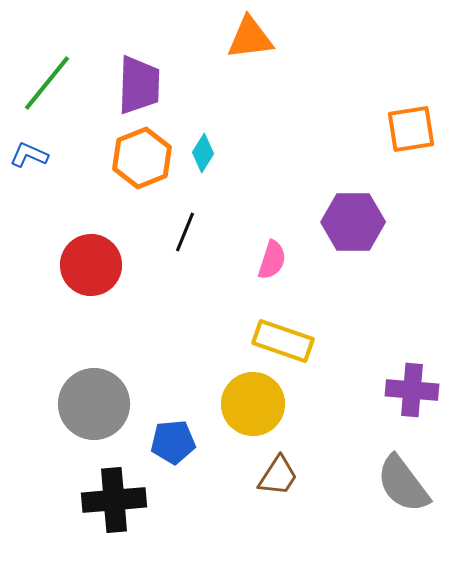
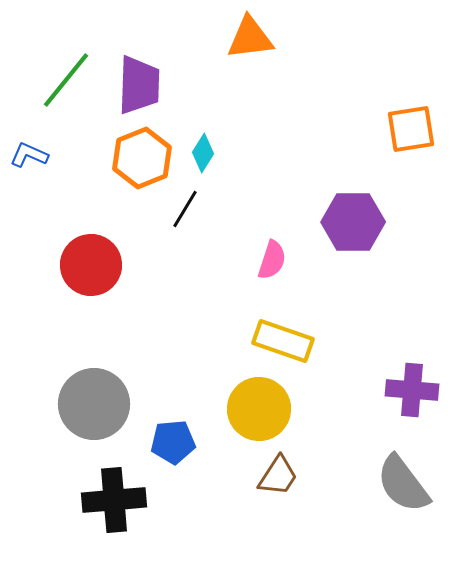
green line: moved 19 px right, 3 px up
black line: moved 23 px up; rotated 9 degrees clockwise
yellow circle: moved 6 px right, 5 px down
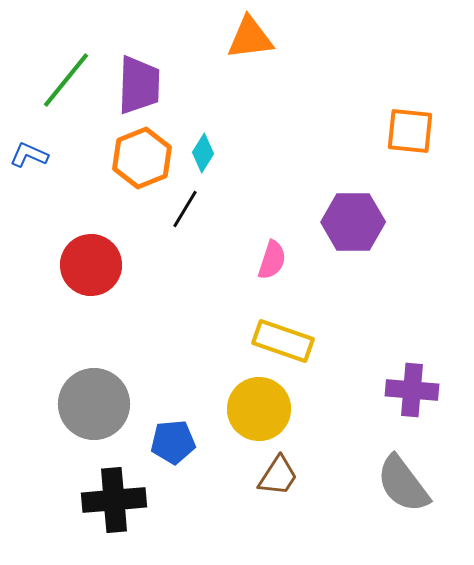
orange square: moved 1 px left, 2 px down; rotated 15 degrees clockwise
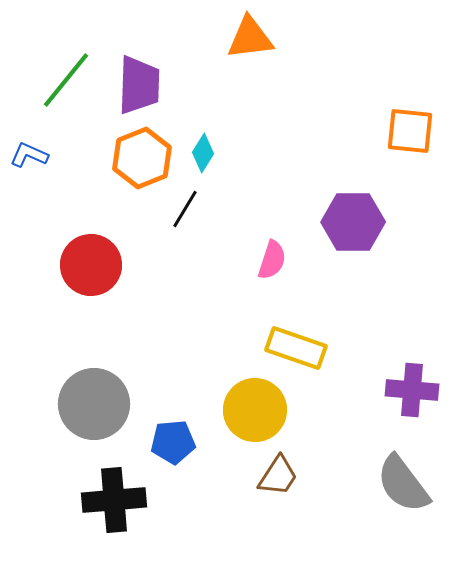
yellow rectangle: moved 13 px right, 7 px down
yellow circle: moved 4 px left, 1 px down
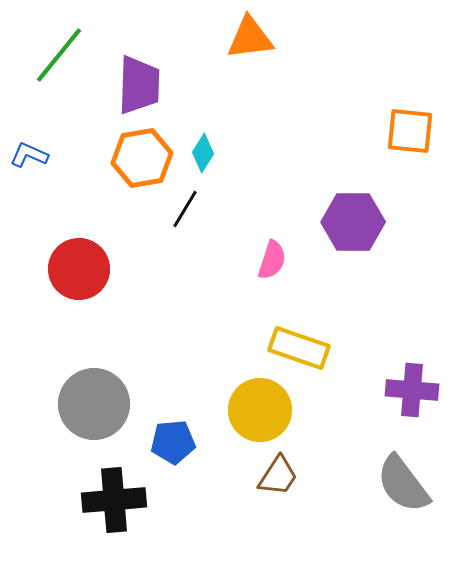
green line: moved 7 px left, 25 px up
orange hexagon: rotated 12 degrees clockwise
red circle: moved 12 px left, 4 px down
yellow rectangle: moved 3 px right
yellow circle: moved 5 px right
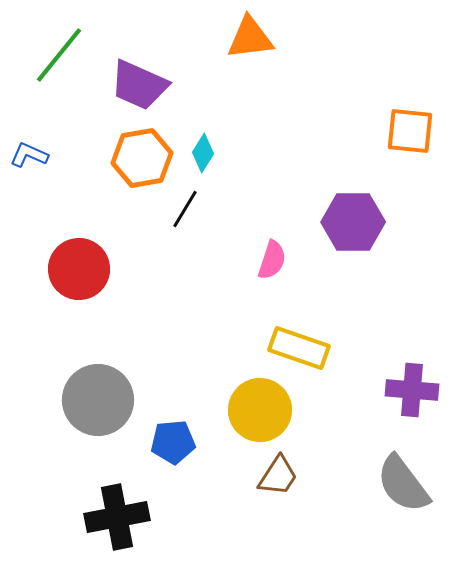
purple trapezoid: rotated 112 degrees clockwise
gray circle: moved 4 px right, 4 px up
black cross: moved 3 px right, 17 px down; rotated 6 degrees counterclockwise
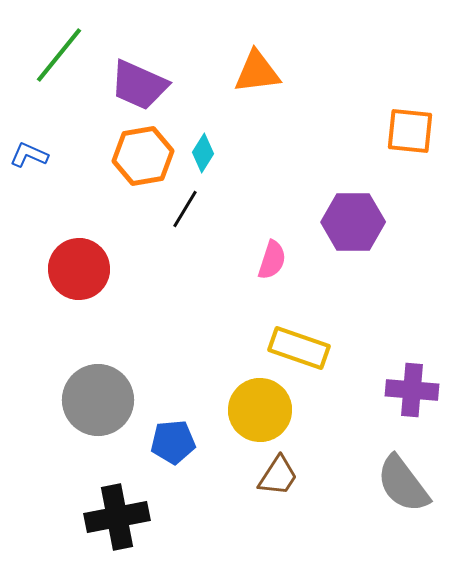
orange triangle: moved 7 px right, 34 px down
orange hexagon: moved 1 px right, 2 px up
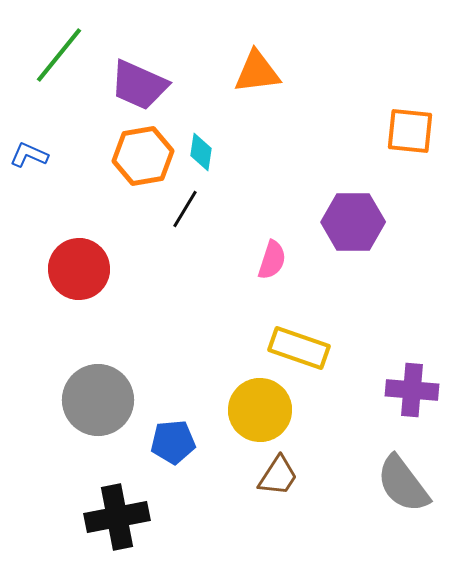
cyan diamond: moved 2 px left, 1 px up; rotated 24 degrees counterclockwise
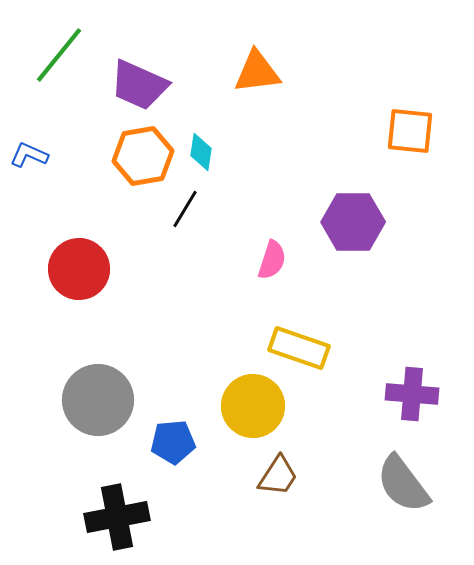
purple cross: moved 4 px down
yellow circle: moved 7 px left, 4 px up
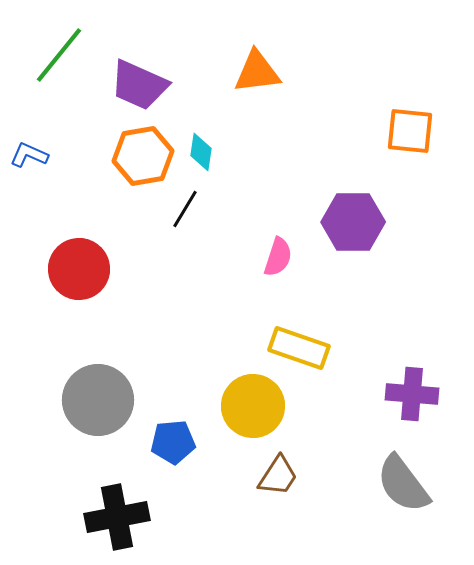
pink semicircle: moved 6 px right, 3 px up
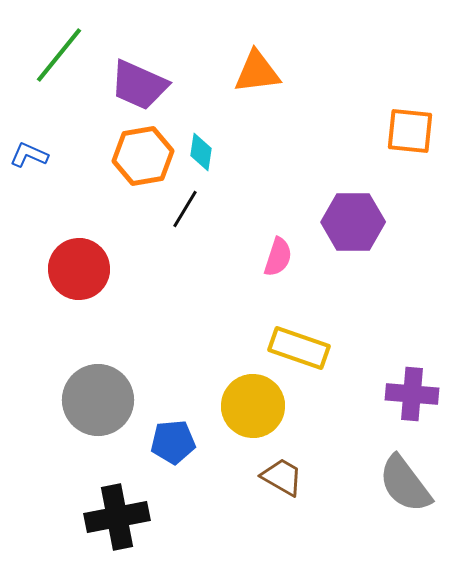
brown trapezoid: moved 4 px right, 1 px down; rotated 93 degrees counterclockwise
gray semicircle: moved 2 px right
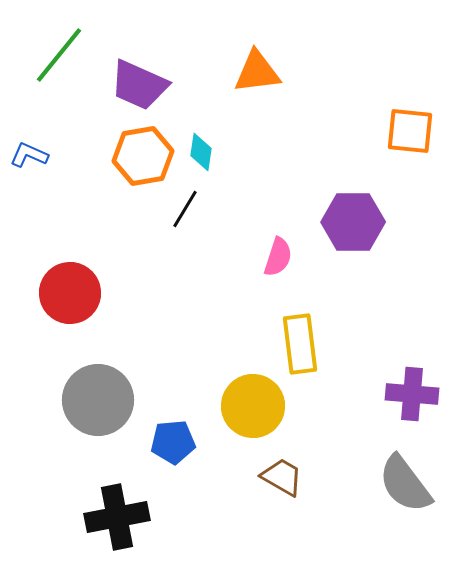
red circle: moved 9 px left, 24 px down
yellow rectangle: moved 1 px right, 4 px up; rotated 64 degrees clockwise
